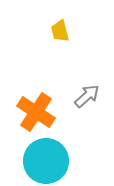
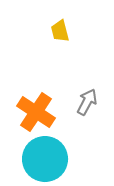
gray arrow: moved 6 px down; rotated 20 degrees counterclockwise
cyan circle: moved 1 px left, 2 px up
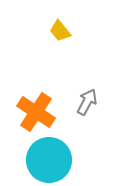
yellow trapezoid: rotated 25 degrees counterclockwise
cyan circle: moved 4 px right, 1 px down
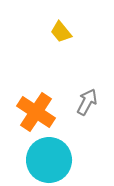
yellow trapezoid: moved 1 px right, 1 px down
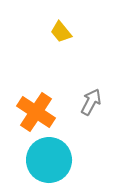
gray arrow: moved 4 px right
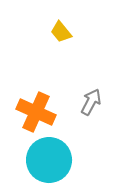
orange cross: rotated 9 degrees counterclockwise
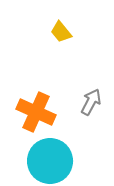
cyan circle: moved 1 px right, 1 px down
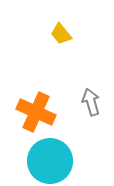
yellow trapezoid: moved 2 px down
gray arrow: rotated 44 degrees counterclockwise
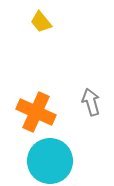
yellow trapezoid: moved 20 px left, 12 px up
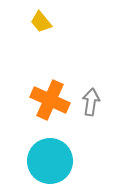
gray arrow: rotated 24 degrees clockwise
orange cross: moved 14 px right, 12 px up
